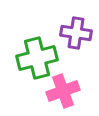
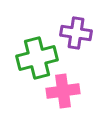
pink cross: rotated 12 degrees clockwise
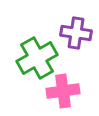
green cross: rotated 15 degrees counterclockwise
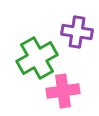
purple cross: moved 1 px right, 1 px up
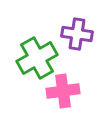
purple cross: moved 2 px down
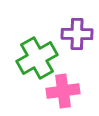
purple cross: rotated 8 degrees counterclockwise
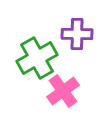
pink cross: rotated 28 degrees counterclockwise
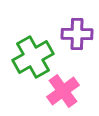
green cross: moved 4 px left, 1 px up
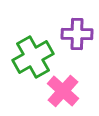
pink cross: rotated 12 degrees counterclockwise
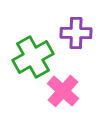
purple cross: moved 1 px left, 1 px up
